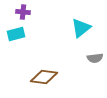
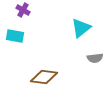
purple cross: moved 2 px up; rotated 24 degrees clockwise
cyan rectangle: moved 1 px left, 2 px down; rotated 24 degrees clockwise
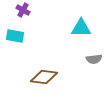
cyan triangle: rotated 40 degrees clockwise
gray semicircle: moved 1 px left, 1 px down
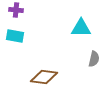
purple cross: moved 7 px left; rotated 24 degrees counterclockwise
gray semicircle: rotated 70 degrees counterclockwise
